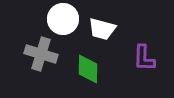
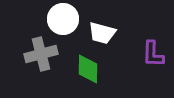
white trapezoid: moved 4 px down
gray cross: rotated 32 degrees counterclockwise
purple L-shape: moved 9 px right, 4 px up
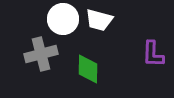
white trapezoid: moved 3 px left, 13 px up
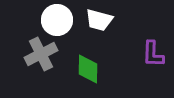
white circle: moved 6 px left, 1 px down
gray cross: rotated 12 degrees counterclockwise
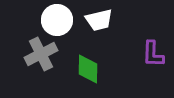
white trapezoid: rotated 28 degrees counterclockwise
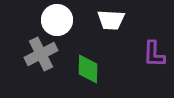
white trapezoid: moved 12 px right; rotated 16 degrees clockwise
purple L-shape: moved 1 px right
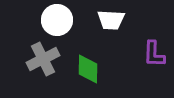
gray cross: moved 2 px right, 5 px down
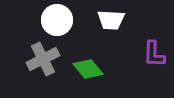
green diamond: rotated 40 degrees counterclockwise
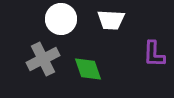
white circle: moved 4 px right, 1 px up
green diamond: rotated 20 degrees clockwise
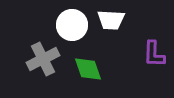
white circle: moved 11 px right, 6 px down
